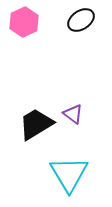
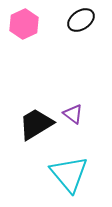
pink hexagon: moved 2 px down
cyan triangle: rotated 9 degrees counterclockwise
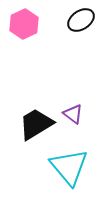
cyan triangle: moved 7 px up
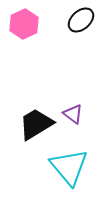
black ellipse: rotated 8 degrees counterclockwise
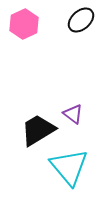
black trapezoid: moved 2 px right, 6 px down
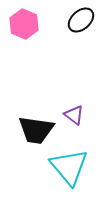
pink hexagon: rotated 12 degrees counterclockwise
purple triangle: moved 1 px right, 1 px down
black trapezoid: moved 2 px left; rotated 141 degrees counterclockwise
